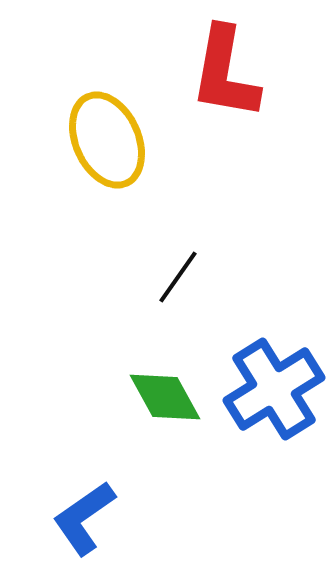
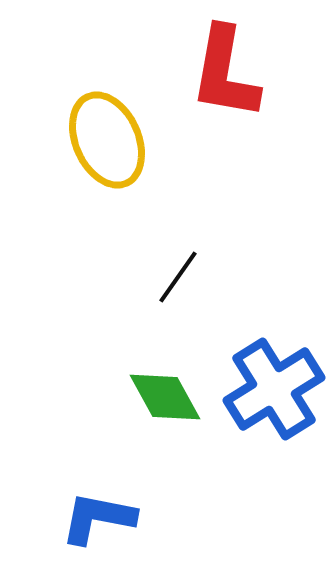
blue L-shape: moved 14 px right; rotated 46 degrees clockwise
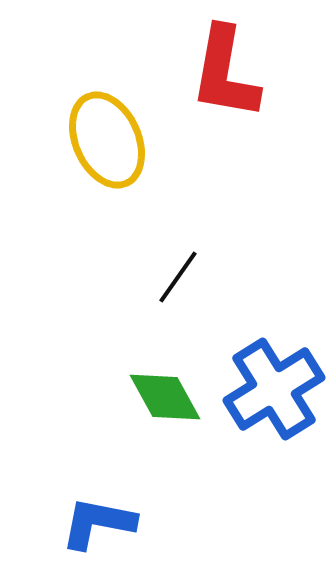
blue L-shape: moved 5 px down
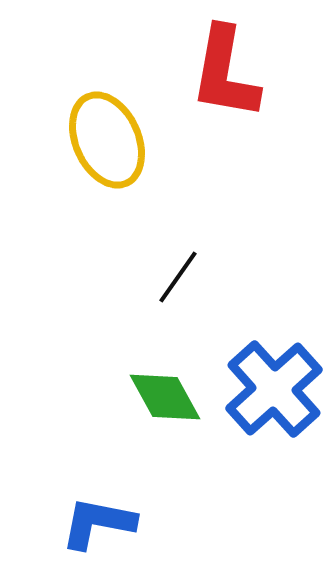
blue cross: rotated 10 degrees counterclockwise
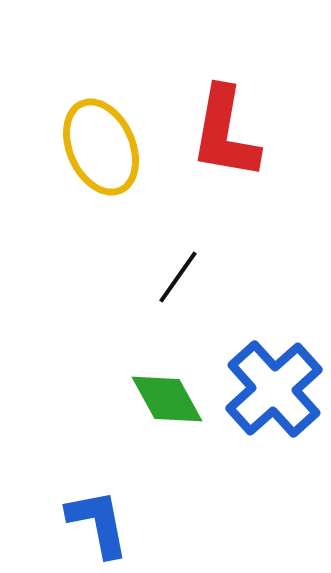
red L-shape: moved 60 px down
yellow ellipse: moved 6 px left, 7 px down
green diamond: moved 2 px right, 2 px down
blue L-shape: rotated 68 degrees clockwise
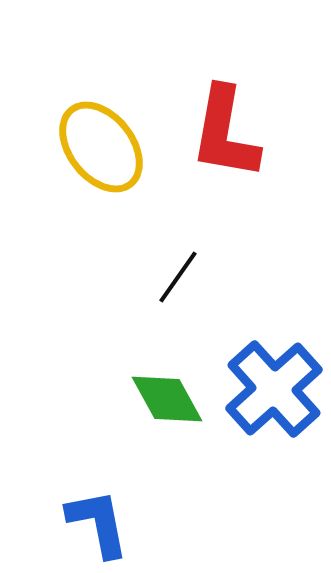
yellow ellipse: rotated 14 degrees counterclockwise
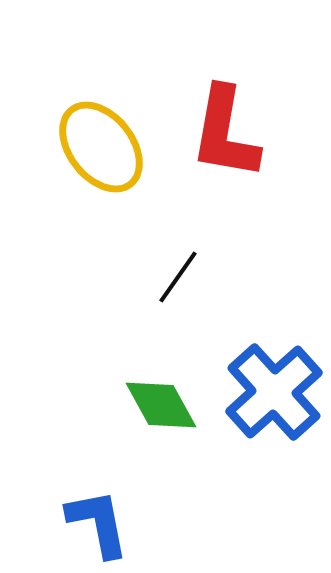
blue cross: moved 3 px down
green diamond: moved 6 px left, 6 px down
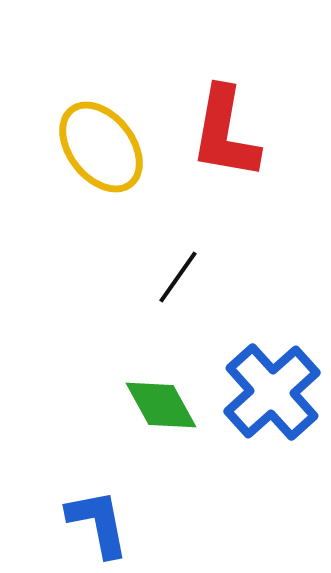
blue cross: moved 2 px left
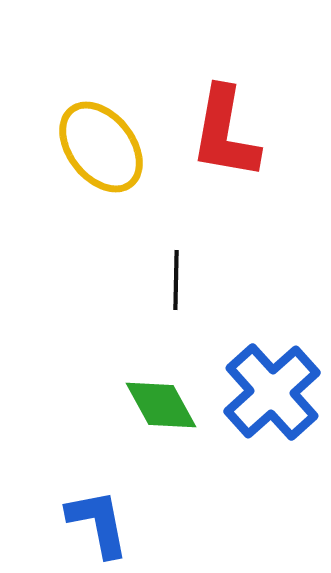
black line: moved 2 px left, 3 px down; rotated 34 degrees counterclockwise
